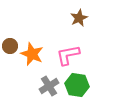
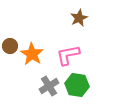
orange star: rotated 10 degrees clockwise
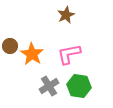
brown star: moved 13 px left, 3 px up
pink L-shape: moved 1 px right, 1 px up
green hexagon: moved 2 px right, 1 px down
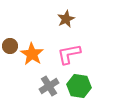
brown star: moved 4 px down
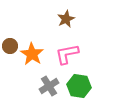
pink L-shape: moved 2 px left
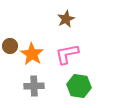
gray cross: moved 15 px left; rotated 30 degrees clockwise
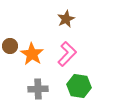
pink L-shape: rotated 145 degrees clockwise
gray cross: moved 4 px right, 3 px down
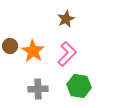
orange star: moved 1 px right, 3 px up
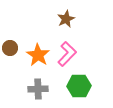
brown circle: moved 2 px down
orange star: moved 5 px right, 4 px down
green hexagon: rotated 10 degrees counterclockwise
